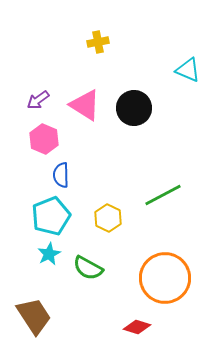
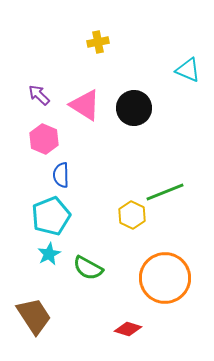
purple arrow: moved 1 px right, 5 px up; rotated 80 degrees clockwise
green line: moved 2 px right, 3 px up; rotated 6 degrees clockwise
yellow hexagon: moved 24 px right, 3 px up
red diamond: moved 9 px left, 2 px down
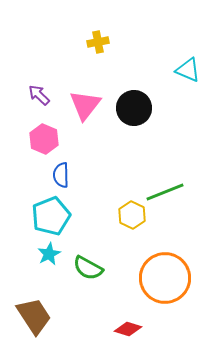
pink triangle: rotated 36 degrees clockwise
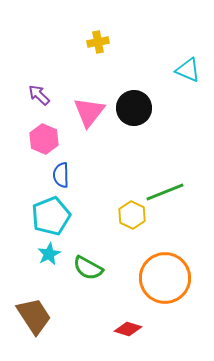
pink triangle: moved 4 px right, 7 px down
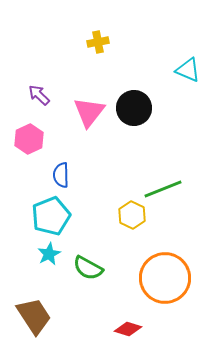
pink hexagon: moved 15 px left; rotated 12 degrees clockwise
green line: moved 2 px left, 3 px up
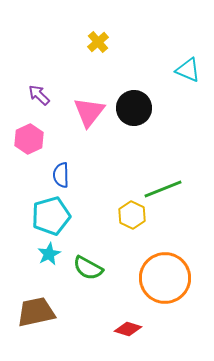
yellow cross: rotated 30 degrees counterclockwise
cyan pentagon: rotated 6 degrees clockwise
brown trapezoid: moved 2 px right, 4 px up; rotated 69 degrees counterclockwise
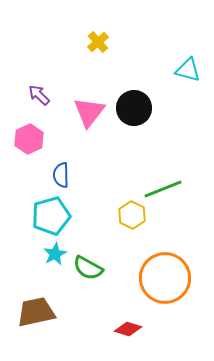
cyan triangle: rotated 8 degrees counterclockwise
cyan star: moved 6 px right
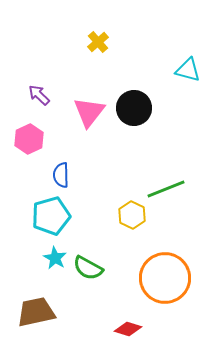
green line: moved 3 px right
cyan star: moved 4 px down; rotated 15 degrees counterclockwise
